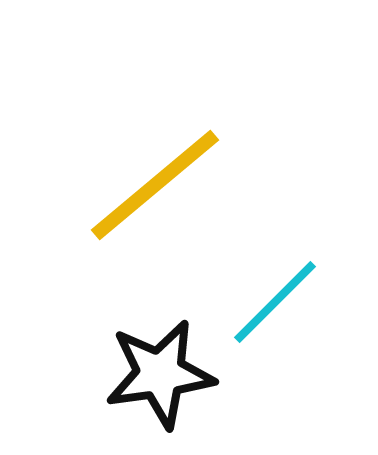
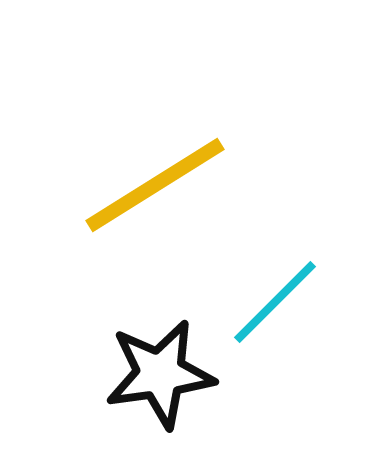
yellow line: rotated 8 degrees clockwise
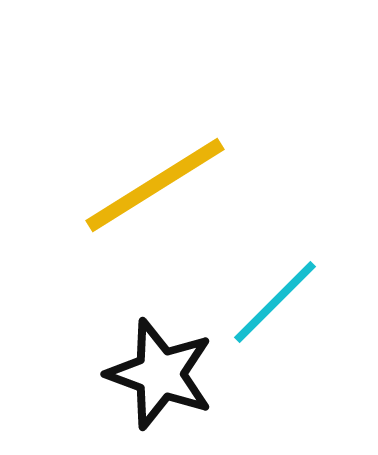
black star: rotated 28 degrees clockwise
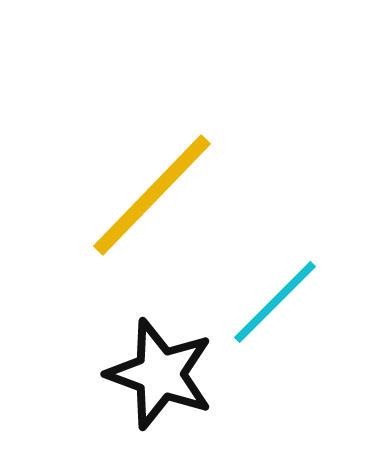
yellow line: moved 3 px left, 10 px down; rotated 14 degrees counterclockwise
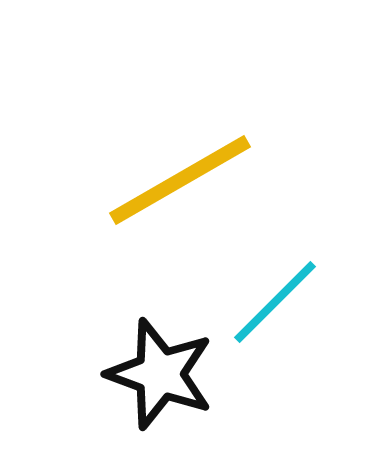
yellow line: moved 28 px right, 15 px up; rotated 16 degrees clockwise
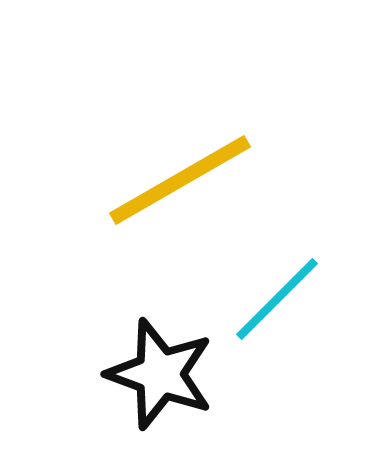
cyan line: moved 2 px right, 3 px up
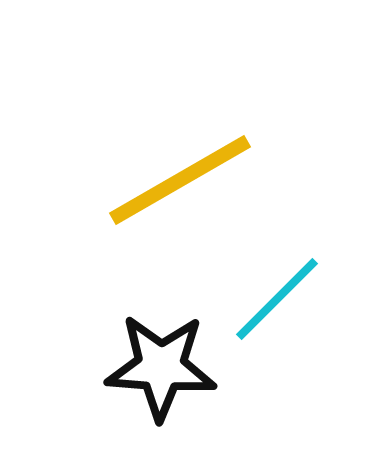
black star: moved 1 px right, 7 px up; rotated 16 degrees counterclockwise
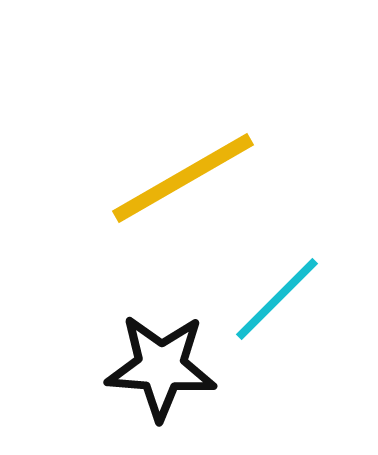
yellow line: moved 3 px right, 2 px up
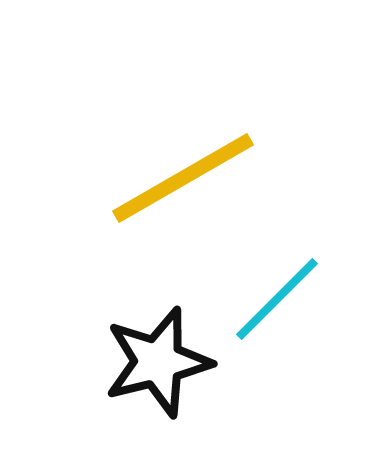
black star: moved 3 px left, 5 px up; rotated 18 degrees counterclockwise
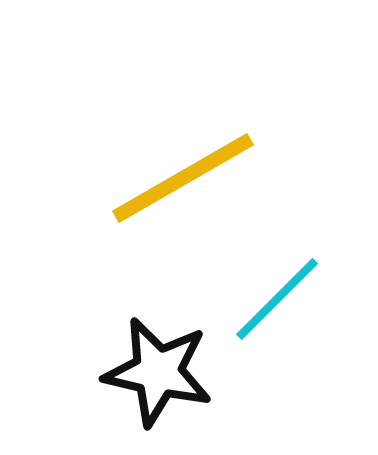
black star: moved 10 px down; rotated 27 degrees clockwise
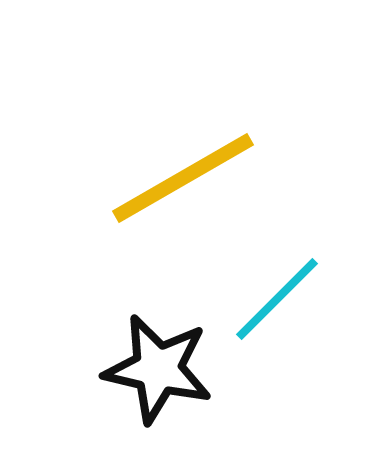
black star: moved 3 px up
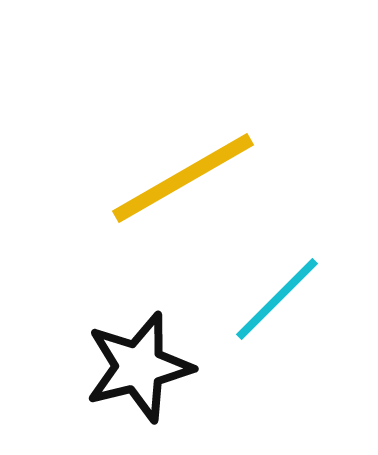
black star: moved 19 px left, 2 px up; rotated 27 degrees counterclockwise
